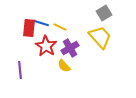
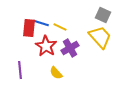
gray square: moved 1 px left, 2 px down; rotated 35 degrees counterclockwise
yellow semicircle: moved 8 px left, 7 px down
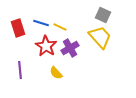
red rectangle: moved 11 px left; rotated 24 degrees counterclockwise
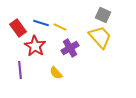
red rectangle: rotated 18 degrees counterclockwise
red star: moved 11 px left
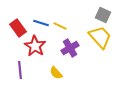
yellow line: moved 1 px up
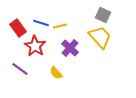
yellow line: rotated 40 degrees counterclockwise
purple cross: rotated 18 degrees counterclockwise
purple line: moved 1 px up; rotated 48 degrees counterclockwise
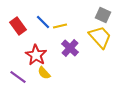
blue line: moved 2 px right, 1 px up; rotated 28 degrees clockwise
red rectangle: moved 2 px up
red star: moved 1 px right, 9 px down
purple line: moved 2 px left, 8 px down
yellow semicircle: moved 12 px left
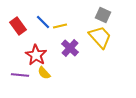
purple line: moved 2 px right, 2 px up; rotated 30 degrees counterclockwise
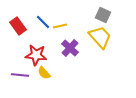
red star: rotated 25 degrees counterclockwise
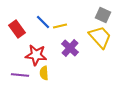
red rectangle: moved 1 px left, 3 px down
yellow semicircle: rotated 40 degrees clockwise
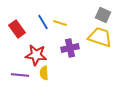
blue line: rotated 14 degrees clockwise
yellow line: moved 3 px up; rotated 32 degrees clockwise
yellow trapezoid: rotated 30 degrees counterclockwise
purple cross: rotated 36 degrees clockwise
